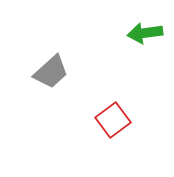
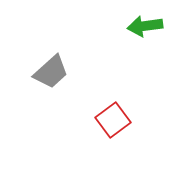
green arrow: moved 7 px up
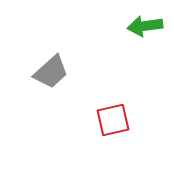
red square: rotated 24 degrees clockwise
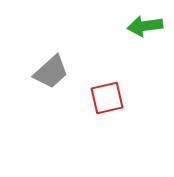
red square: moved 6 px left, 22 px up
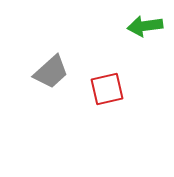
red square: moved 9 px up
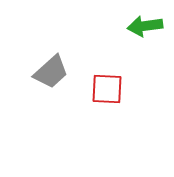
red square: rotated 16 degrees clockwise
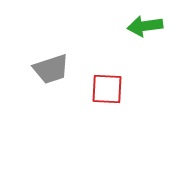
gray trapezoid: moved 3 px up; rotated 24 degrees clockwise
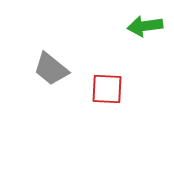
gray trapezoid: rotated 57 degrees clockwise
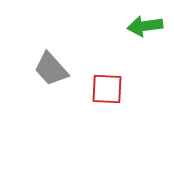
gray trapezoid: rotated 9 degrees clockwise
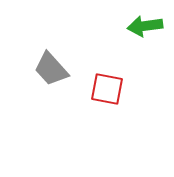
red square: rotated 8 degrees clockwise
